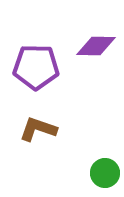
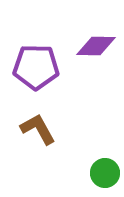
brown L-shape: rotated 42 degrees clockwise
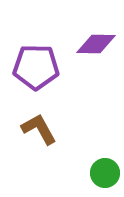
purple diamond: moved 2 px up
brown L-shape: moved 1 px right
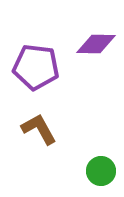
purple pentagon: rotated 6 degrees clockwise
green circle: moved 4 px left, 2 px up
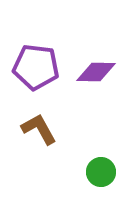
purple diamond: moved 28 px down
green circle: moved 1 px down
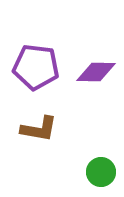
brown L-shape: rotated 129 degrees clockwise
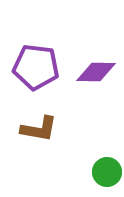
green circle: moved 6 px right
